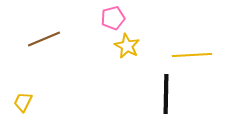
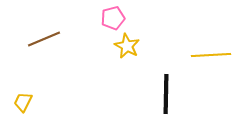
yellow line: moved 19 px right
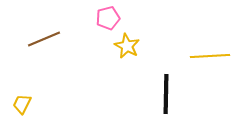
pink pentagon: moved 5 px left
yellow line: moved 1 px left, 1 px down
yellow trapezoid: moved 1 px left, 2 px down
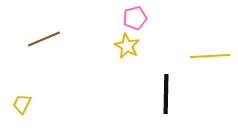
pink pentagon: moved 27 px right
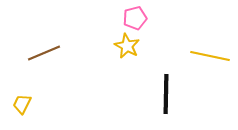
brown line: moved 14 px down
yellow line: rotated 15 degrees clockwise
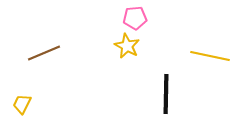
pink pentagon: rotated 10 degrees clockwise
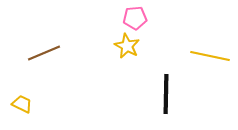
yellow trapezoid: rotated 90 degrees clockwise
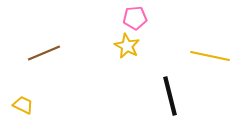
black line: moved 4 px right, 2 px down; rotated 15 degrees counterclockwise
yellow trapezoid: moved 1 px right, 1 px down
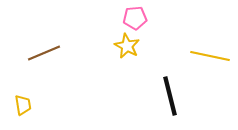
yellow trapezoid: rotated 55 degrees clockwise
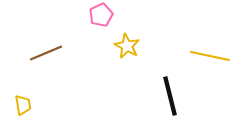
pink pentagon: moved 34 px left, 3 px up; rotated 20 degrees counterclockwise
brown line: moved 2 px right
